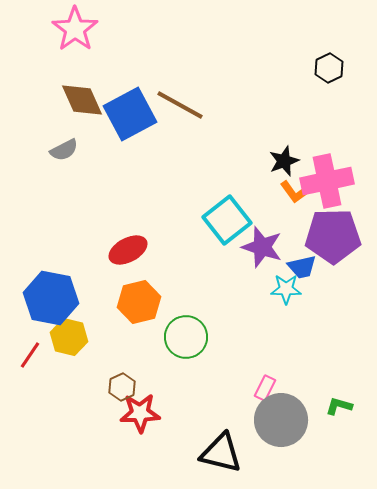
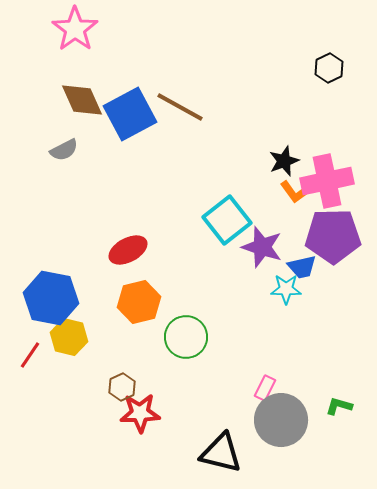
brown line: moved 2 px down
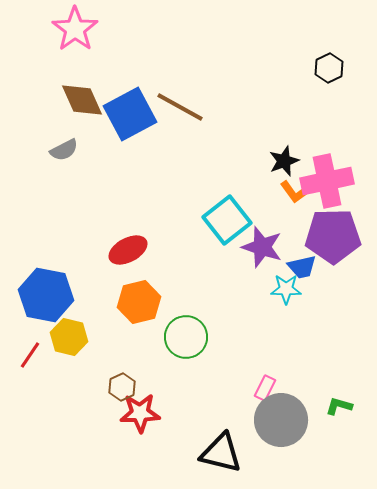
blue hexagon: moved 5 px left, 3 px up
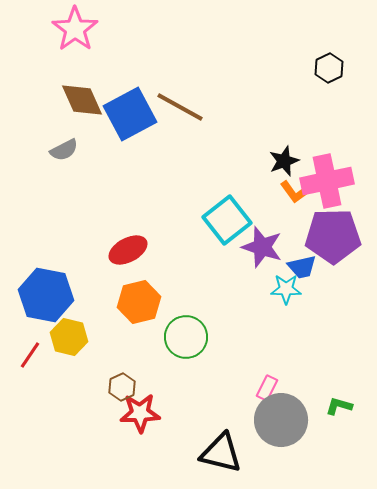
pink rectangle: moved 2 px right
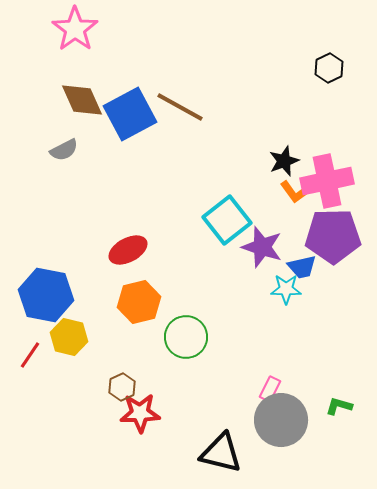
pink rectangle: moved 3 px right, 1 px down
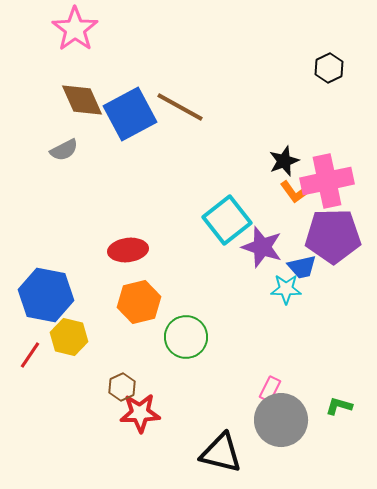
red ellipse: rotated 21 degrees clockwise
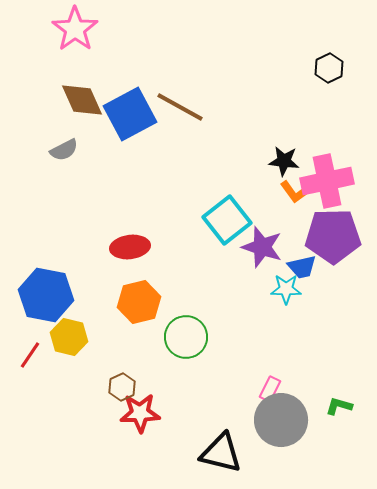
black star: rotated 28 degrees clockwise
red ellipse: moved 2 px right, 3 px up
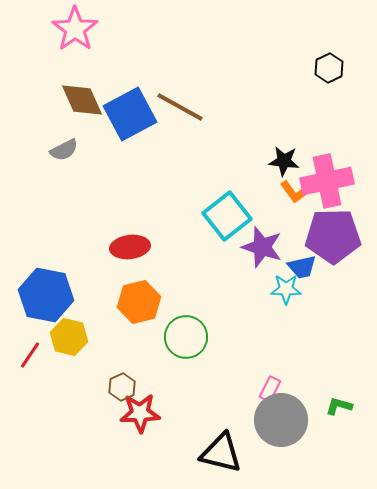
cyan square: moved 4 px up
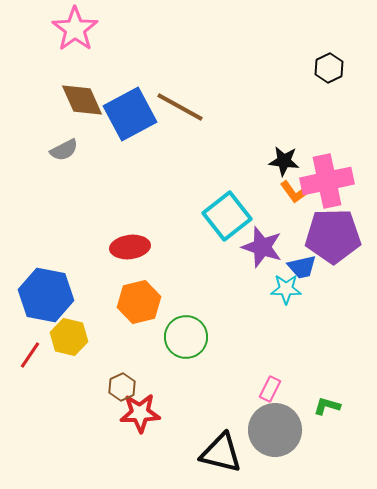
green L-shape: moved 12 px left
gray circle: moved 6 px left, 10 px down
